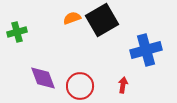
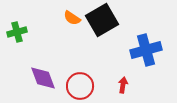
orange semicircle: rotated 126 degrees counterclockwise
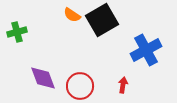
orange semicircle: moved 3 px up
blue cross: rotated 12 degrees counterclockwise
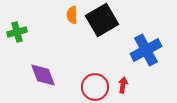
orange semicircle: rotated 54 degrees clockwise
purple diamond: moved 3 px up
red circle: moved 15 px right, 1 px down
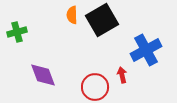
red arrow: moved 1 px left, 10 px up; rotated 21 degrees counterclockwise
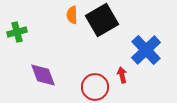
blue cross: rotated 16 degrees counterclockwise
